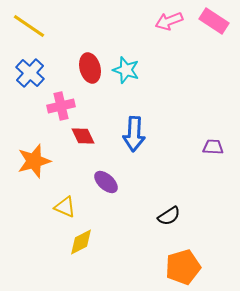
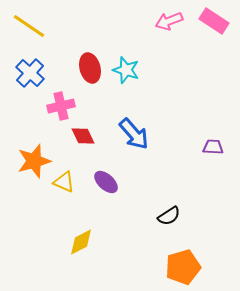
blue arrow: rotated 44 degrees counterclockwise
yellow triangle: moved 1 px left, 25 px up
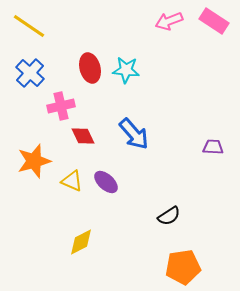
cyan star: rotated 12 degrees counterclockwise
yellow triangle: moved 8 px right, 1 px up
orange pentagon: rotated 8 degrees clockwise
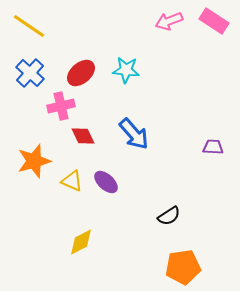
red ellipse: moved 9 px left, 5 px down; rotated 64 degrees clockwise
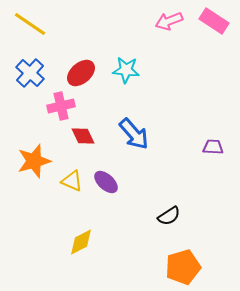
yellow line: moved 1 px right, 2 px up
orange pentagon: rotated 8 degrees counterclockwise
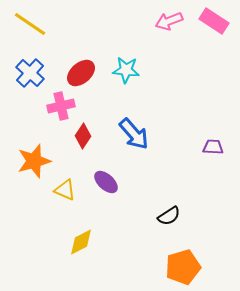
red diamond: rotated 60 degrees clockwise
yellow triangle: moved 7 px left, 9 px down
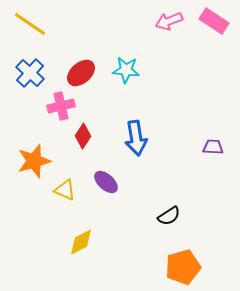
blue arrow: moved 2 px right, 4 px down; rotated 32 degrees clockwise
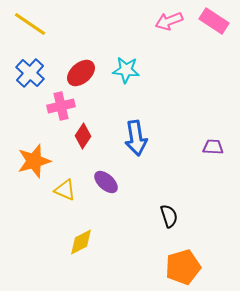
black semicircle: rotated 75 degrees counterclockwise
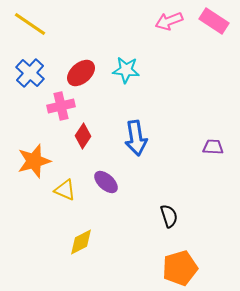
orange pentagon: moved 3 px left, 1 px down
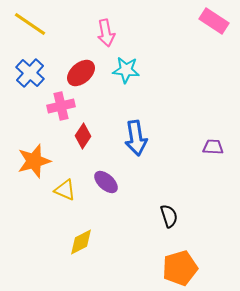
pink arrow: moved 63 px left, 12 px down; rotated 80 degrees counterclockwise
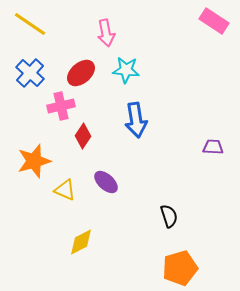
blue arrow: moved 18 px up
